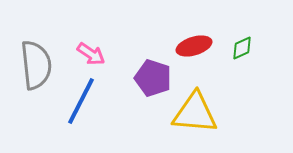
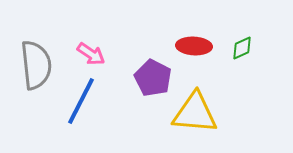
red ellipse: rotated 20 degrees clockwise
purple pentagon: rotated 9 degrees clockwise
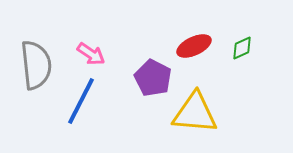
red ellipse: rotated 28 degrees counterclockwise
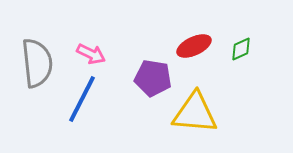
green diamond: moved 1 px left, 1 px down
pink arrow: rotated 8 degrees counterclockwise
gray semicircle: moved 1 px right, 2 px up
purple pentagon: rotated 18 degrees counterclockwise
blue line: moved 1 px right, 2 px up
